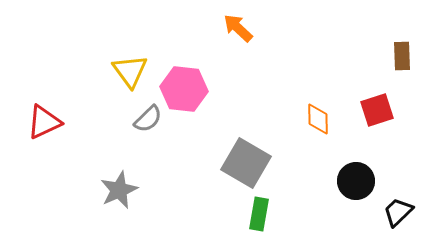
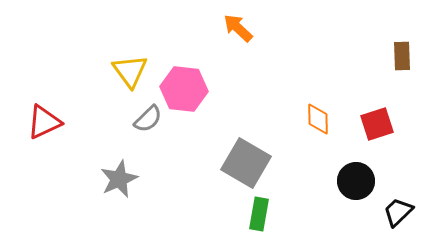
red square: moved 14 px down
gray star: moved 11 px up
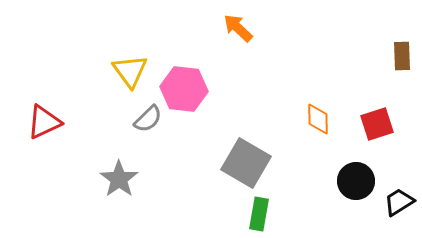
gray star: rotated 12 degrees counterclockwise
black trapezoid: moved 1 px right, 10 px up; rotated 12 degrees clockwise
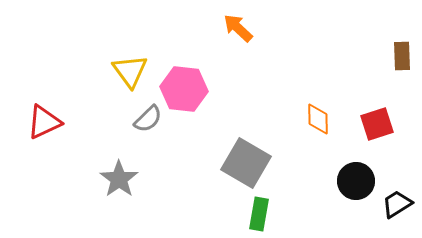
black trapezoid: moved 2 px left, 2 px down
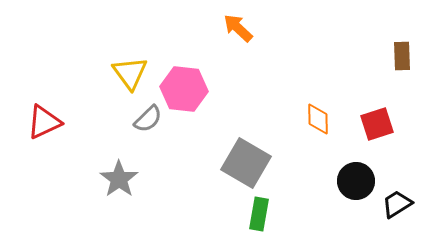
yellow triangle: moved 2 px down
